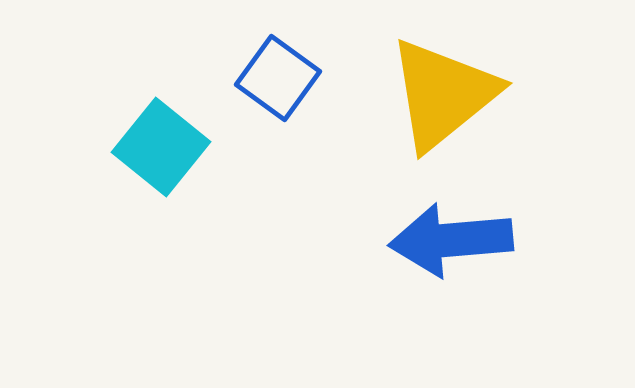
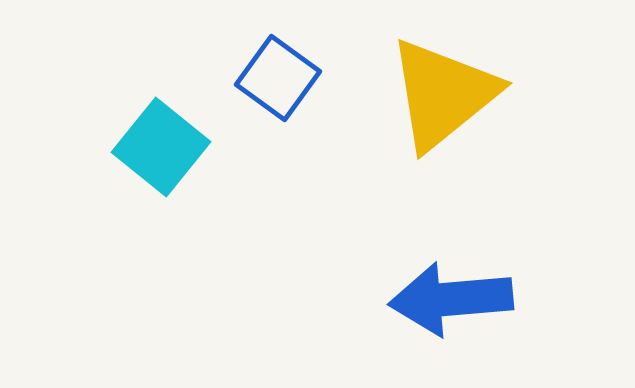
blue arrow: moved 59 px down
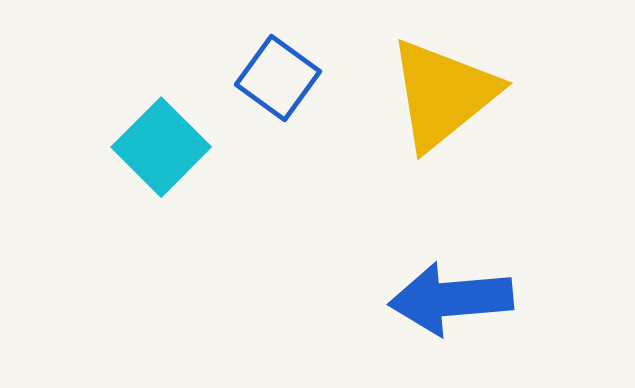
cyan square: rotated 6 degrees clockwise
